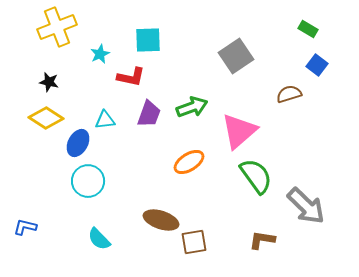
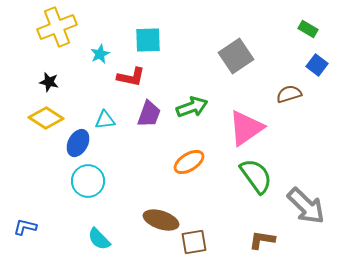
pink triangle: moved 7 px right, 3 px up; rotated 6 degrees clockwise
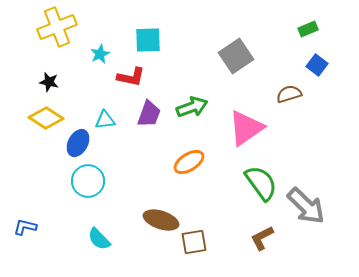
green rectangle: rotated 54 degrees counterclockwise
green semicircle: moved 5 px right, 7 px down
brown L-shape: moved 2 px up; rotated 36 degrees counterclockwise
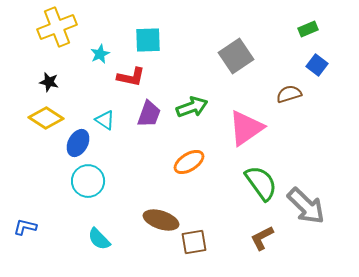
cyan triangle: rotated 40 degrees clockwise
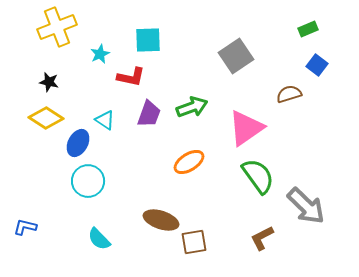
green semicircle: moved 3 px left, 7 px up
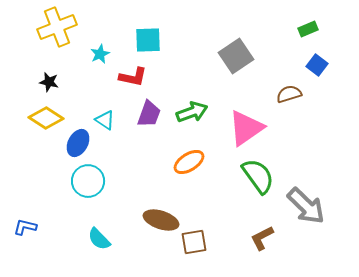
red L-shape: moved 2 px right
green arrow: moved 5 px down
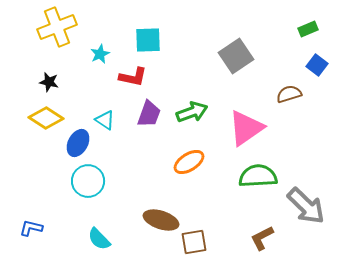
green semicircle: rotated 57 degrees counterclockwise
blue L-shape: moved 6 px right, 1 px down
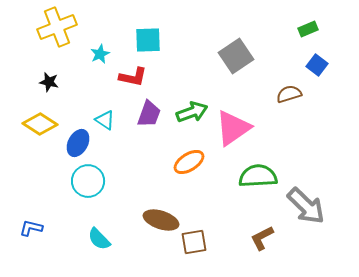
yellow diamond: moved 6 px left, 6 px down
pink triangle: moved 13 px left
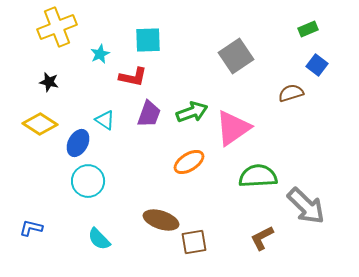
brown semicircle: moved 2 px right, 1 px up
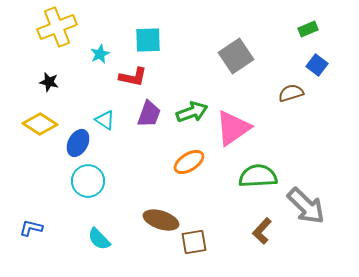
brown L-shape: moved 7 px up; rotated 20 degrees counterclockwise
